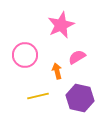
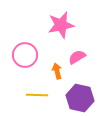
pink star: rotated 12 degrees clockwise
yellow line: moved 1 px left, 1 px up; rotated 15 degrees clockwise
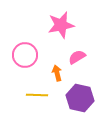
orange arrow: moved 2 px down
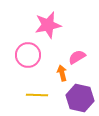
pink star: moved 13 px left
pink circle: moved 3 px right
orange arrow: moved 5 px right
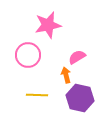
orange arrow: moved 4 px right, 2 px down
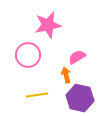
yellow line: rotated 10 degrees counterclockwise
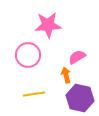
pink star: rotated 8 degrees clockwise
yellow line: moved 3 px left, 1 px up
